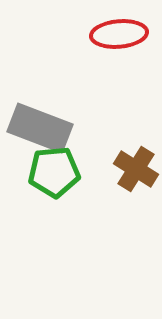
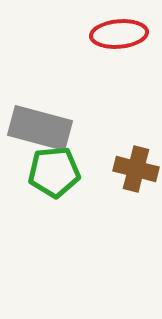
gray rectangle: rotated 6 degrees counterclockwise
brown cross: rotated 18 degrees counterclockwise
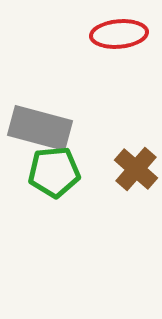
brown cross: rotated 27 degrees clockwise
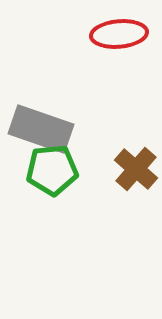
gray rectangle: moved 1 px right, 1 px down; rotated 4 degrees clockwise
green pentagon: moved 2 px left, 2 px up
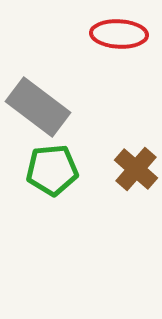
red ellipse: rotated 8 degrees clockwise
gray rectangle: moved 3 px left, 22 px up; rotated 18 degrees clockwise
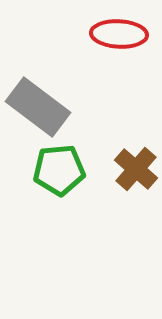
green pentagon: moved 7 px right
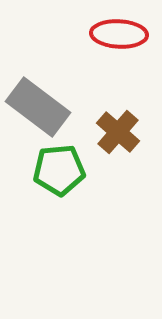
brown cross: moved 18 px left, 37 px up
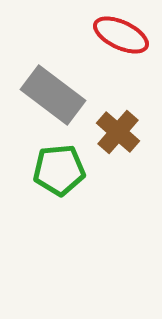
red ellipse: moved 2 px right, 1 px down; rotated 22 degrees clockwise
gray rectangle: moved 15 px right, 12 px up
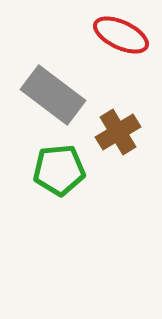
brown cross: rotated 18 degrees clockwise
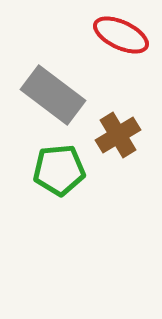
brown cross: moved 3 px down
